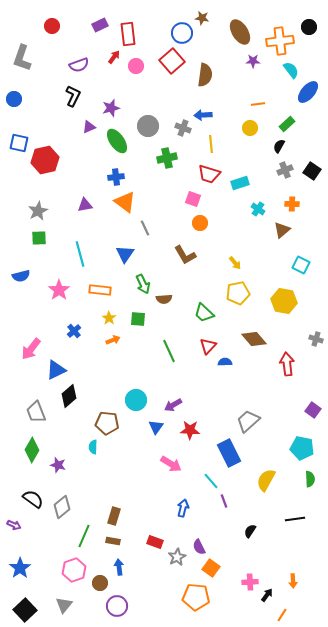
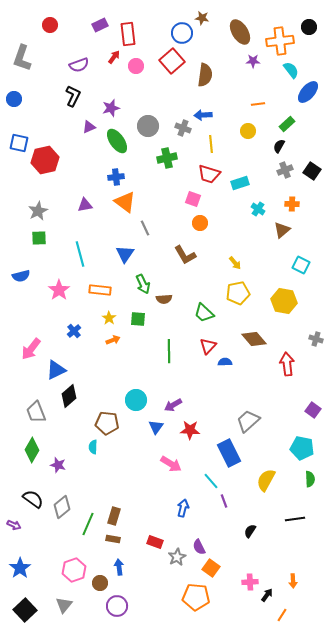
red circle at (52, 26): moved 2 px left, 1 px up
yellow circle at (250, 128): moved 2 px left, 3 px down
green line at (169, 351): rotated 25 degrees clockwise
green line at (84, 536): moved 4 px right, 12 px up
brown rectangle at (113, 541): moved 2 px up
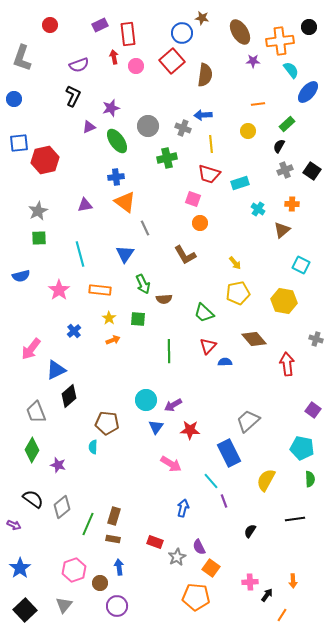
red arrow at (114, 57): rotated 48 degrees counterclockwise
blue square at (19, 143): rotated 18 degrees counterclockwise
cyan circle at (136, 400): moved 10 px right
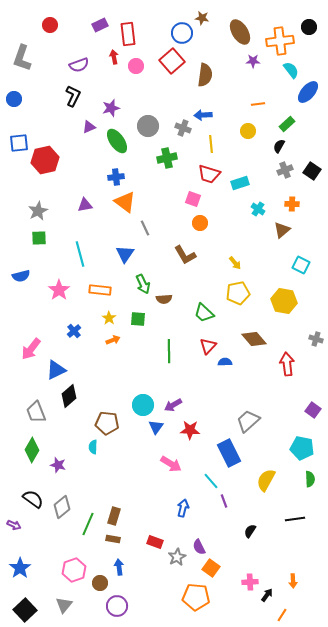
cyan circle at (146, 400): moved 3 px left, 5 px down
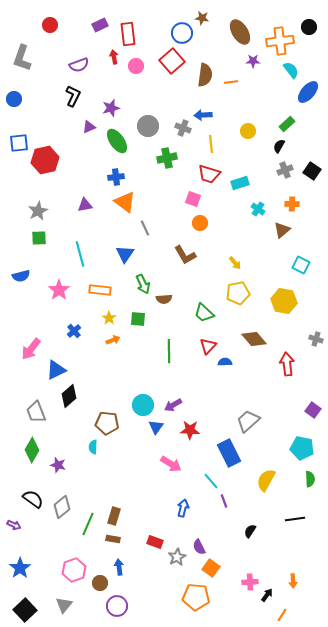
orange line at (258, 104): moved 27 px left, 22 px up
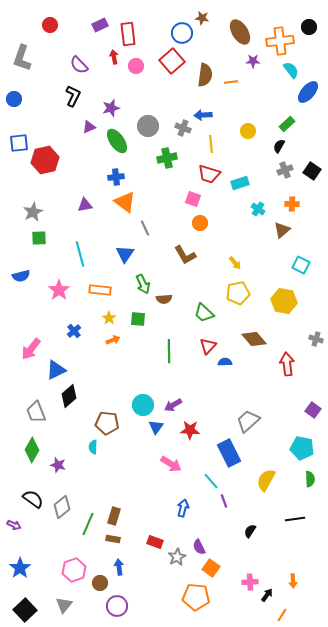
purple semicircle at (79, 65): rotated 66 degrees clockwise
gray star at (38, 211): moved 5 px left, 1 px down
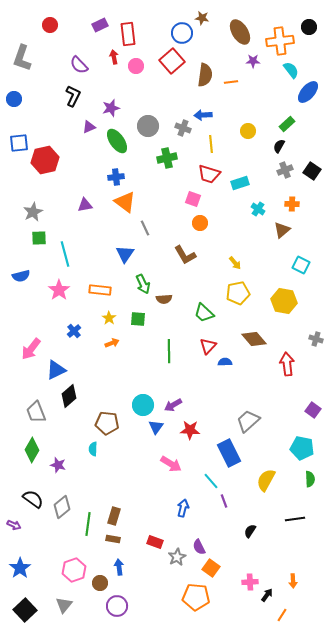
cyan line at (80, 254): moved 15 px left
orange arrow at (113, 340): moved 1 px left, 3 px down
cyan semicircle at (93, 447): moved 2 px down
green line at (88, 524): rotated 15 degrees counterclockwise
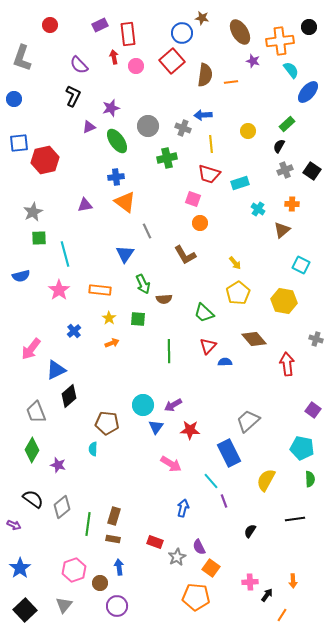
purple star at (253, 61): rotated 16 degrees clockwise
gray line at (145, 228): moved 2 px right, 3 px down
yellow pentagon at (238, 293): rotated 20 degrees counterclockwise
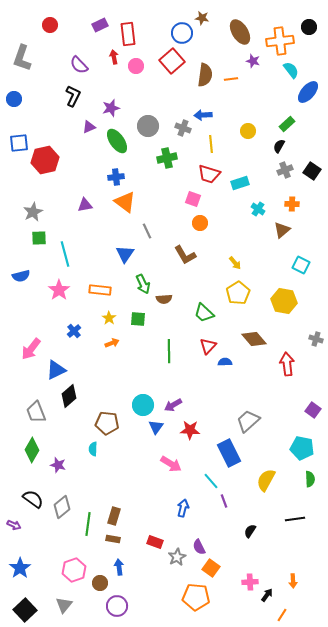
orange line at (231, 82): moved 3 px up
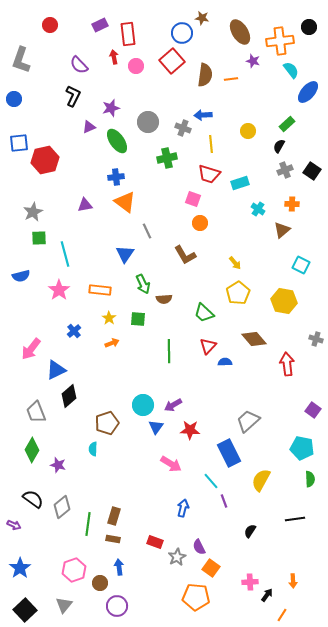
gray L-shape at (22, 58): moved 1 px left, 2 px down
gray circle at (148, 126): moved 4 px up
brown pentagon at (107, 423): rotated 25 degrees counterclockwise
yellow semicircle at (266, 480): moved 5 px left
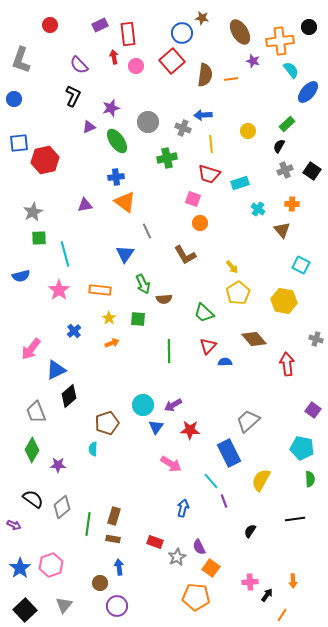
brown triangle at (282, 230): rotated 30 degrees counterclockwise
yellow arrow at (235, 263): moved 3 px left, 4 px down
purple star at (58, 465): rotated 14 degrees counterclockwise
pink hexagon at (74, 570): moved 23 px left, 5 px up
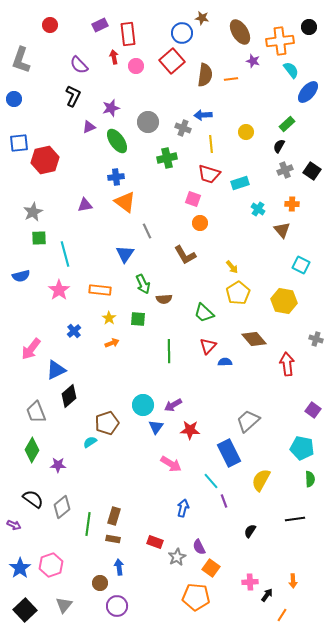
yellow circle at (248, 131): moved 2 px left, 1 px down
cyan semicircle at (93, 449): moved 3 px left, 7 px up; rotated 56 degrees clockwise
